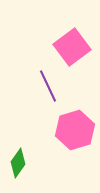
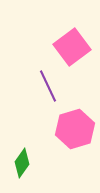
pink hexagon: moved 1 px up
green diamond: moved 4 px right
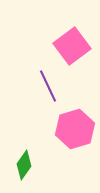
pink square: moved 1 px up
green diamond: moved 2 px right, 2 px down
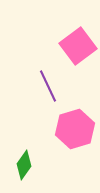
pink square: moved 6 px right
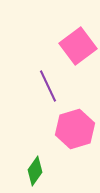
green diamond: moved 11 px right, 6 px down
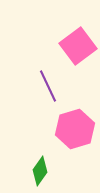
green diamond: moved 5 px right
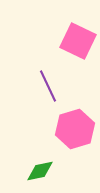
pink square: moved 5 px up; rotated 27 degrees counterclockwise
green diamond: rotated 44 degrees clockwise
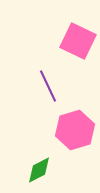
pink hexagon: moved 1 px down
green diamond: moved 1 px left, 1 px up; rotated 16 degrees counterclockwise
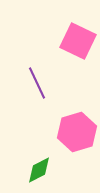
purple line: moved 11 px left, 3 px up
pink hexagon: moved 2 px right, 2 px down
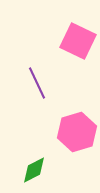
green diamond: moved 5 px left
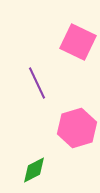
pink square: moved 1 px down
pink hexagon: moved 4 px up
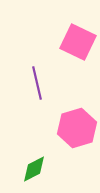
purple line: rotated 12 degrees clockwise
green diamond: moved 1 px up
